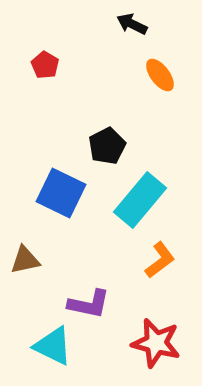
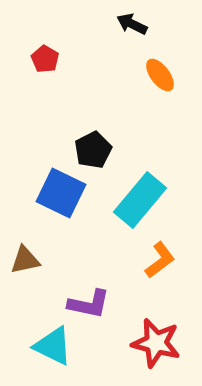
red pentagon: moved 6 px up
black pentagon: moved 14 px left, 4 px down
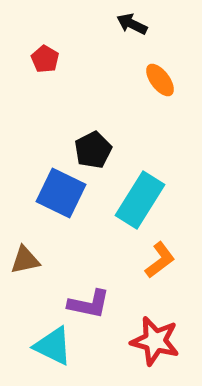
orange ellipse: moved 5 px down
cyan rectangle: rotated 8 degrees counterclockwise
red star: moved 1 px left, 2 px up
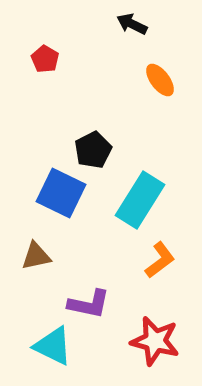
brown triangle: moved 11 px right, 4 px up
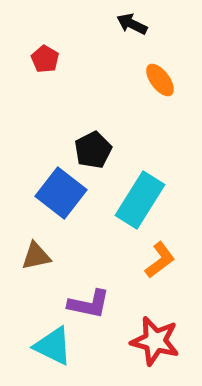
blue square: rotated 12 degrees clockwise
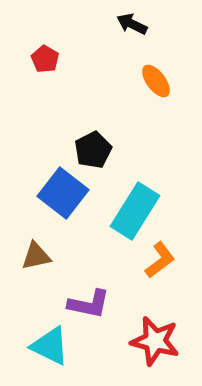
orange ellipse: moved 4 px left, 1 px down
blue square: moved 2 px right
cyan rectangle: moved 5 px left, 11 px down
cyan triangle: moved 3 px left
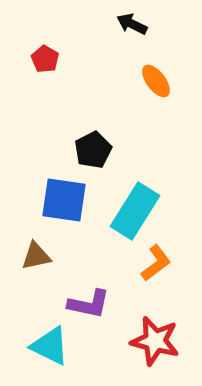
blue square: moved 1 px right, 7 px down; rotated 30 degrees counterclockwise
orange L-shape: moved 4 px left, 3 px down
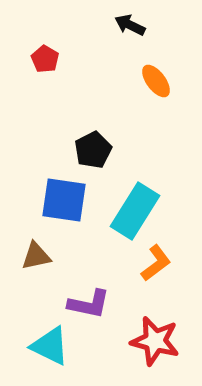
black arrow: moved 2 px left, 1 px down
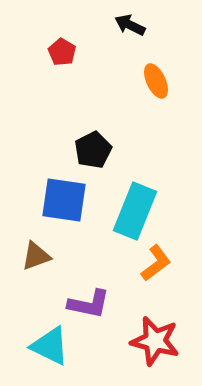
red pentagon: moved 17 px right, 7 px up
orange ellipse: rotated 12 degrees clockwise
cyan rectangle: rotated 10 degrees counterclockwise
brown triangle: rotated 8 degrees counterclockwise
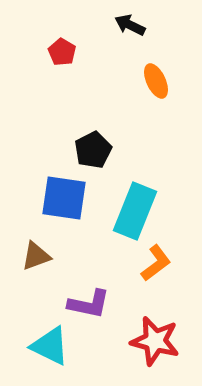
blue square: moved 2 px up
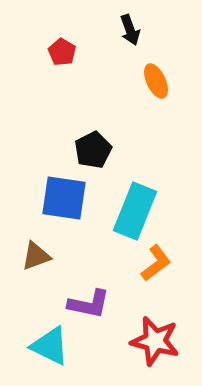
black arrow: moved 5 px down; rotated 136 degrees counterclockwise
